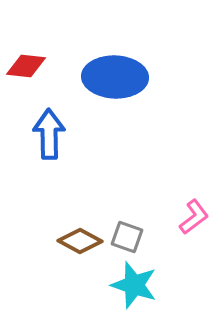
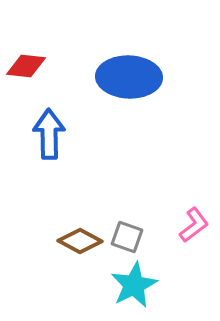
blue ellipse: moved 14 px right
pink L-shape: moved 8 px down
cyan star: rotated 27 degrees clockwise
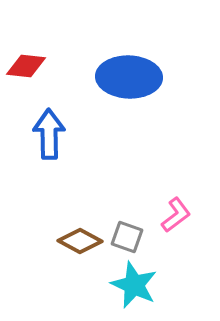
pink L-shape: moved 18 px left, 10 px up
cyan star: rotated 21 degrees counterclockwise
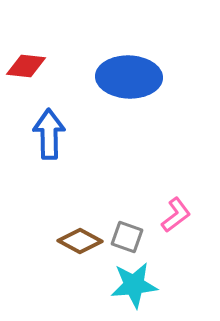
cyan star: rotated 30 degrees counterclockwise
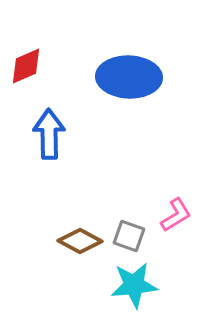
red diamond: rotated 30 degrees counterclockwise
pink L-shape: rotated 6 degrees clockwise
gray square: moved 2 px right, 1 px up
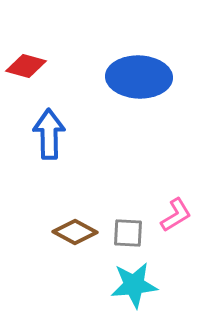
red diamond: rotated 39 degrees clockwise
blue ellipse: moved 10 px right
gray square: moved 1 px left, 3 px up; rotated 16 degrees counterclockwise
brown diamond: moved 5 px left, 9 px up
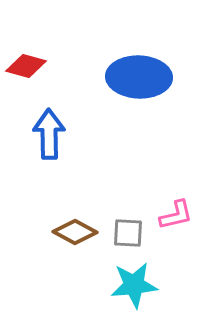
pink L-shape: rotated 18 degrees clockwise
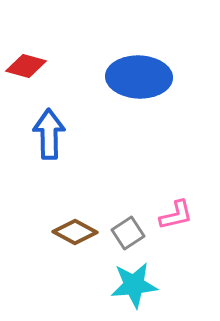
gray square: rotated 36 degrees counterclockwise
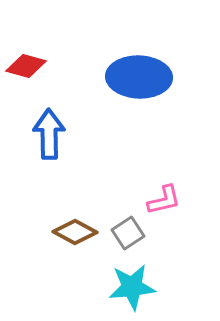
pink L-shape: moved 12 px left, 15 px up
cyan star: moved 2 px left, 2 px down
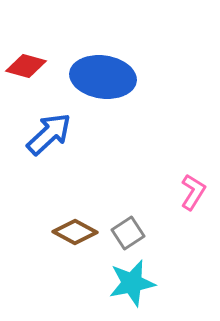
blue ellipse: moved 36 px left; rotated 6 degrees clockwise
blue arrow: rotated 48 degrees clockwise
pink L-shape: moved 29 px right, 8 px up; rotated 45 degrees counterclockwise
cyan star: moved 4 px up; rotated 6 degrees counterclockwise
